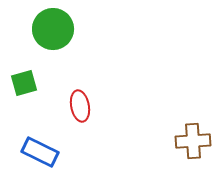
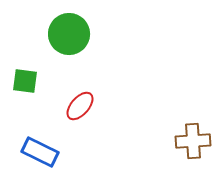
green circle: moved 16 px right, 5 px down
green square: moved 1 px right, 2 px up; rotated 24 degrees clockwise
red ellipse: rotated 52 degrees clockwise
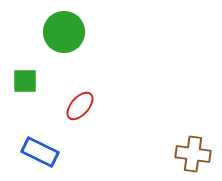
green circle: moved 5 px left, 2 px up
green square: rotated 8 degrees counterclockwise
brown cross: moved 13 px down; rotated 12 degrees clockwise
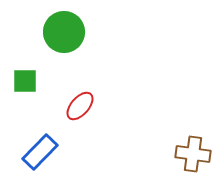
blue rectangle: rotated 72 degrees counterclockwise
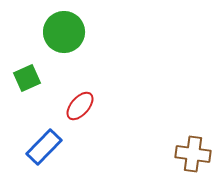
green square: moved 2 px right, 3 px up; rotated 24 degrees counterclockwise
blue rectangle: moved 4 px right, 5 px up
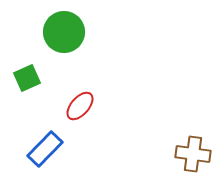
blue rectangle: moved 1 px right, 2 px down
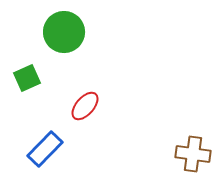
red ellipse: moved 5 px right
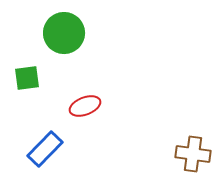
green circle: moved 1 px down
green square: rotated 16 degrees clockwise
red ellipse: rotated 28 degrees clockwise
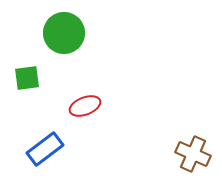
blue rectangle: rotated 9 degrees clockwise
brown cross: rotated 16 degrees clockwise
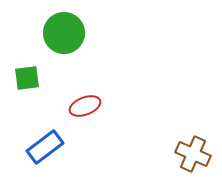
blue rectangle: moved 2 px up
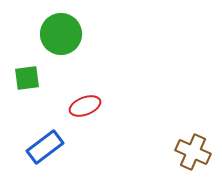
green circle: moved 3 px left, 1 px down
brown cross: moved 2 px up
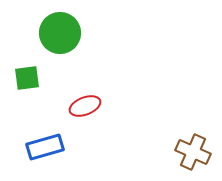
green circle: moved 1 px left, 1 px up
blue rectangle: rotated 21 degrees clockwise
